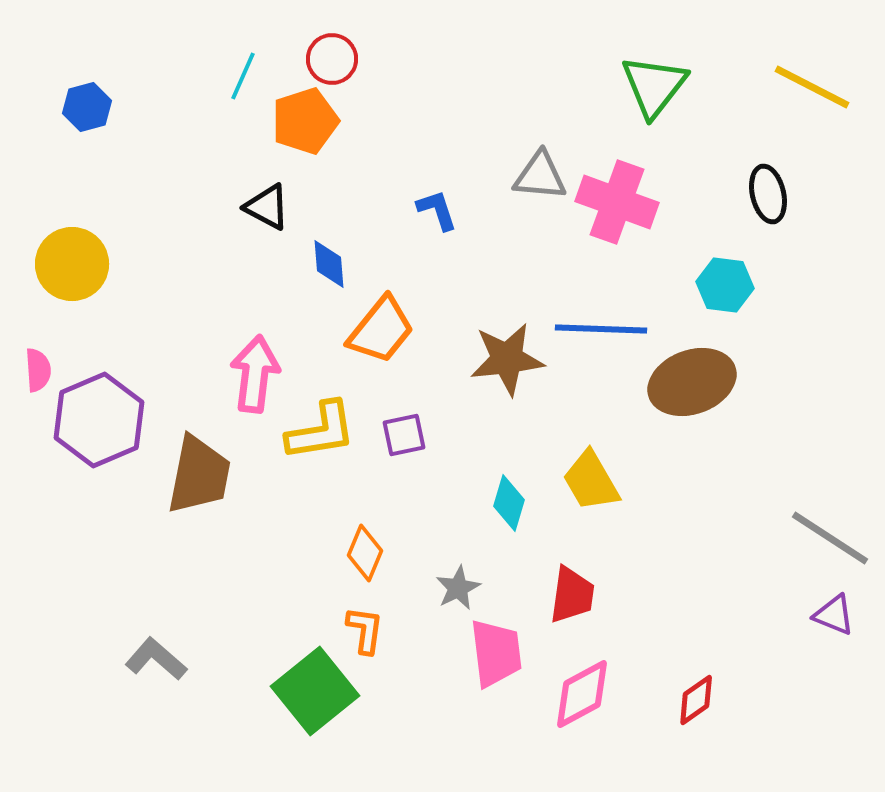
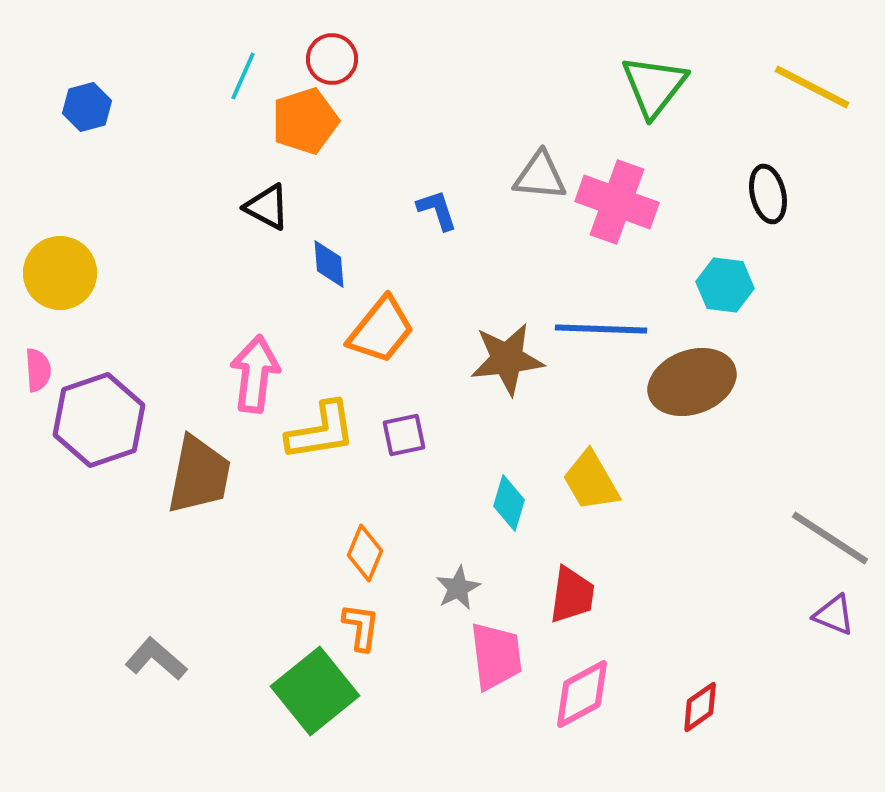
yellow circle: moved 12 px left, 9 px down
purple hexagon: rotated 4 degrees clockwise
orange L-shape: moved 4 px left, 3 px up
pink trapezoid: moved 3 px down
red diamond: moved 4 px right, 7 px down
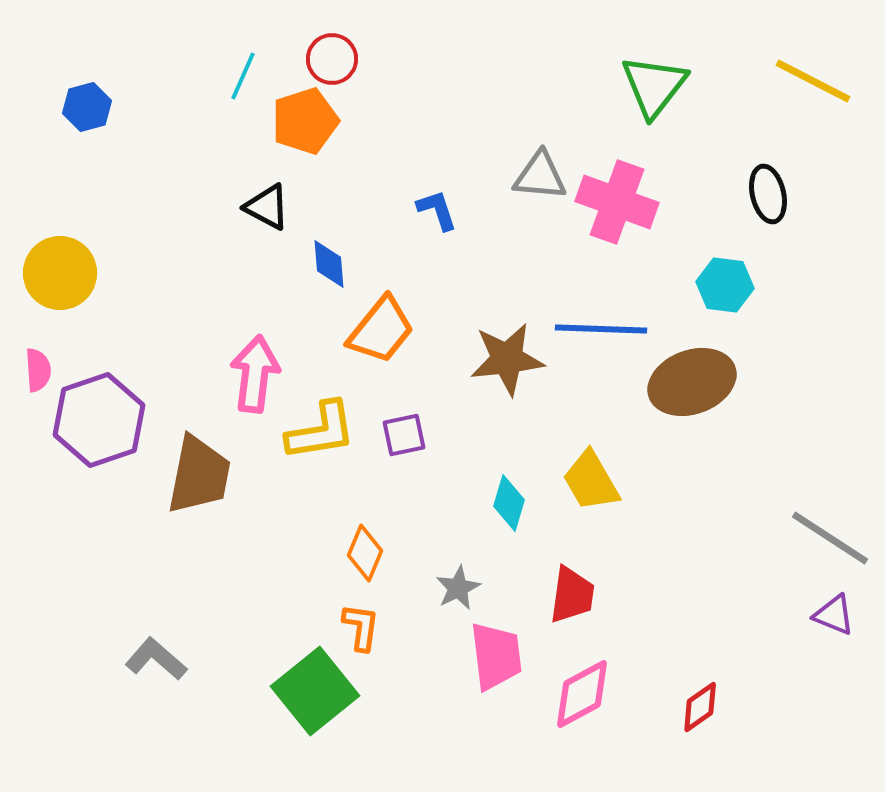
yellow line: moved 1 px right, 6 px up
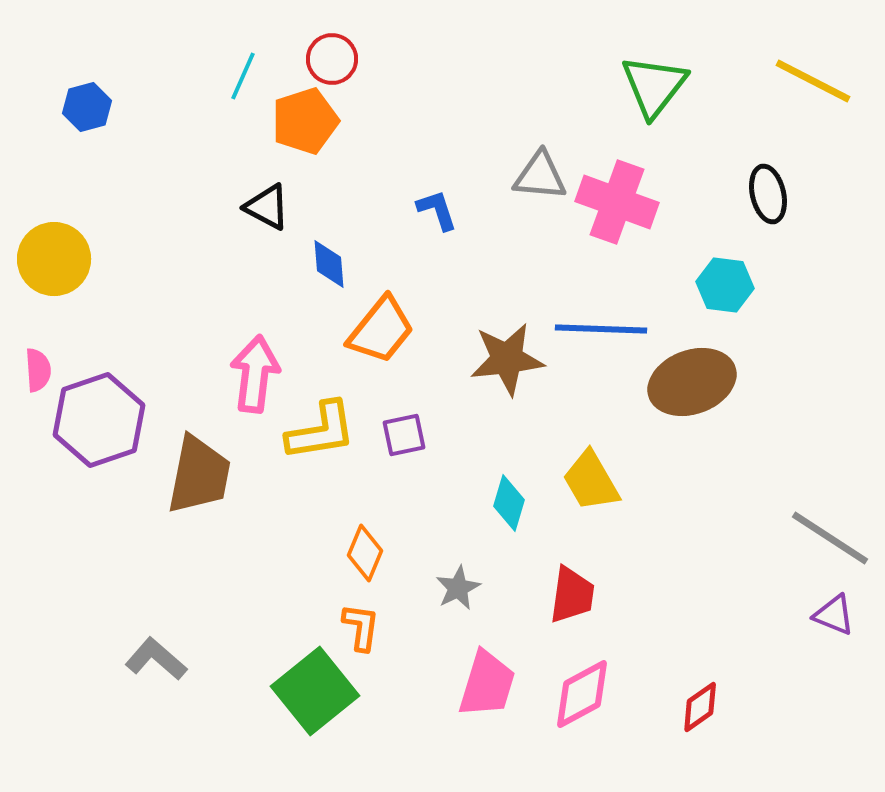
yellow circle: moved 6 px left, 14 px up
pink trapezoid: moved 9 px left, 28 px down; rotated 24 degrees clockwise
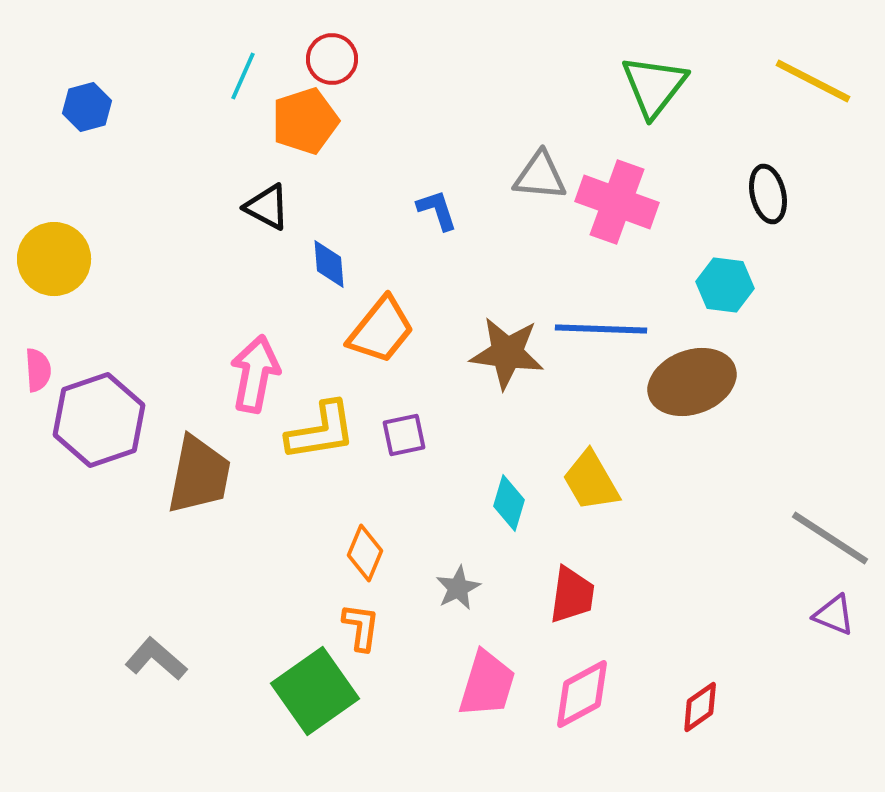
brown star: moved 6 px up; rotated 14 degrees clockwise
pink arrow: rotated 4 degrees clockwise
green square: rotated 4 degrees clockwise
